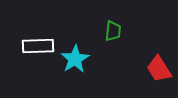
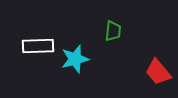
cyan star: rotated 16 degrees clockwise
red trapezoid: moved 1 px left, 3 px down; rotated 8 degrees counterclockwise
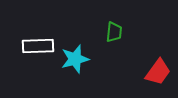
green trapezoid: moved 1 px right, 1 px down
red trapezoid: rotated 104 degrees counterclockwise
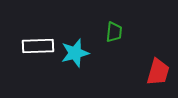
cyan star: moved 6 px up
red trapezoid: rotated 20 degrees counterclockwise
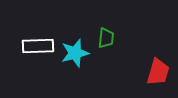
green trapezoid: moved 8 px left, 6 px down
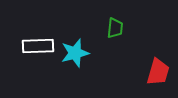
green trapezoid: moved 9 px right, 10 px up
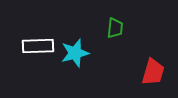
red trapezoid: moved 5 px left
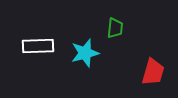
cyan star: moved 10 px right
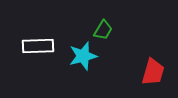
green trapezoid: moved 12 px left, 2 px down; rotated 25 degrees clockwise
cyan star: moved 2 px left, 3 px down
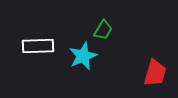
cyan star: rotated 8 degrees counterclockwise
red trapezoid: moved 2 px right, 1 px down
